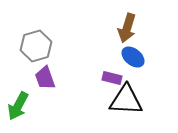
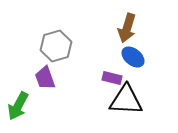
gray hexagon: moved 20 px right
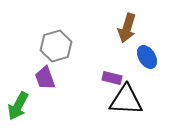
blue ellipse: moved 14 px right; rotated 20 degrees clockwise
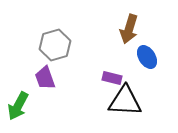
brown arrow: moved 2 px right, 1 px down
gray hexagon: moved 1 px left, 1 px up
black triangle: moved 1 px left, 1 px down
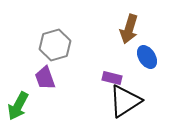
black triangle: rotated 36 degrees counterclockwise
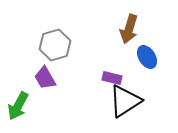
purple trapezoid: rotated 10 degrees counterclockwise
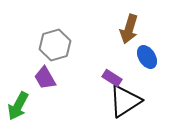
purple rectangle: rotated 18 degrees clockwise
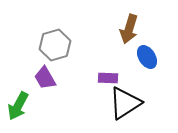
purple rectangle: moved 4 px left; rotated 30 degrees counterclockwise
black triangle: moved 2 px down
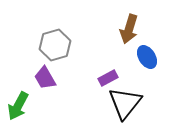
purple rectangle: rotated 30 degrees counterclockwise
black triangle: rotated 18 degrees counterclockwise
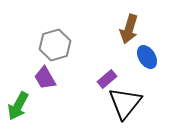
purple rectangle: moved 1 px left, 1 px down; rotated 12 degrees counterclockwise
